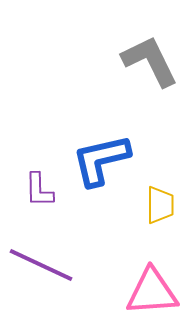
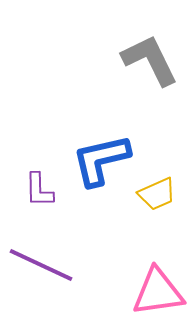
gray L-shape: moved 1 px up
yellow trapezoid: moved 3 px left, 11 px up; rotated 66 degrees clockwise
pink triangle: moved 6 px right; rotated 4 degrees counterclockwise
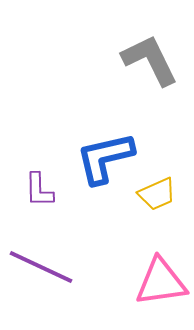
blue L-shape: moved 4 px right, 2 px up
purple line: moved 2 px down
pink triangle: moved 3 px right, 10 px up
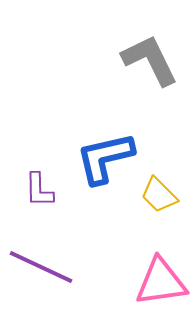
yellow trapezoid: moved 2 px right, 1 px down; rotated 69 degrees clockwise
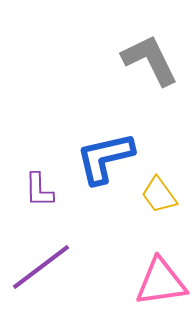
yellow trapezoid: rotated 9 degrees clockwise
purple line: rotated 62 degrees counterclockwise
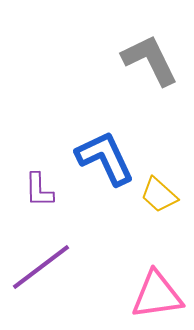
blue L-shape: rotated 78 degrees clockwise
yellow trapezoid: rotated 12 degrees counterclockwise
pink triangle: moved 4 px left, 13 px down
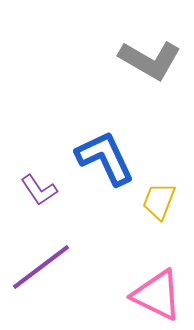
gray L-shape: rotated 146 degrees clockwise
purple L-shape: rotated 33 degrees counterclockwise
yellow trapezoid: moved 6 px down; rotated 69 degrees clockwise
pink triangle: rotated 34 degrees clockwise
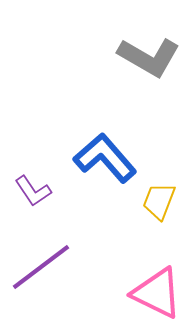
gray L-shape: moved 1 px left, 3 px up
blue L-shape: rotated 16 degrees counterclockwise
purple L-shape: moved 6 px left, 1 px down
pink triangle: moved 2 px up
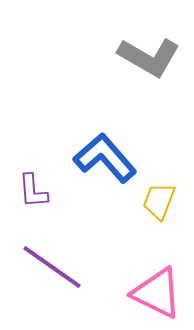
purple L-shape: rotated 30 degrees clockwise
purple line: moved 11 px right; rotated 72 degrees clockwise
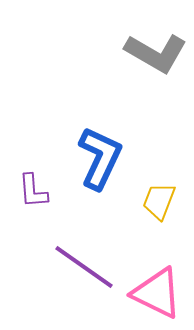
gray L-shape: moved 7 px right, 4 px up
blue L-shape: moved 5 px left; rotated 66 degrees clockwise
purple line: moved 32 px right
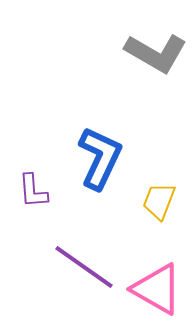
pink triangle: moved 4 px up; rotated 4 degrees clockwise
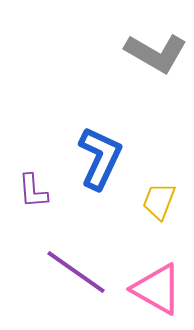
purple line: moved 8 px left, 5 px down
